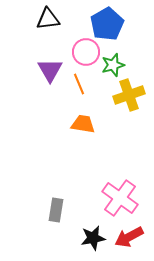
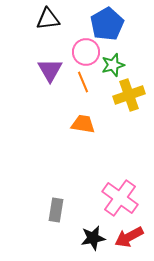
orange line: moved 4 px right, 2 px up
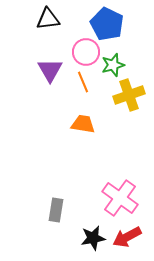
blue pentagon: rotated 16 degrees counterclockwise
red arrow: moved 2 px left
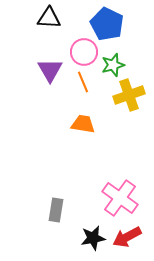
black triangle: moved 1 px right, 1 px up; rotated 10 degrees clockwise
pink circle: moved 2 px left
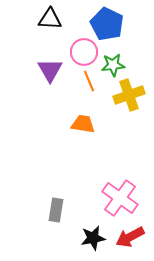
black triangle: moved 1 px right, 1 px down
green star: rotated 10 degrees clockwise
orange line: moved 6 px right, 1 px up
red arrow: moved 3 px right
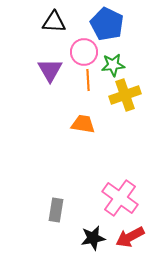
black triangle: moved 4 px right, 3 px down
orange line: moved 1 px left, 1 px up; rotated 20 degrees clockwise
yellow cross: moved 4 px left
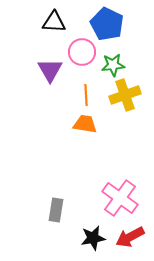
pink circle: moved 2 px left
orange line: moved 2 px left, 15 px down
orange trapezoid: moved 2 px right
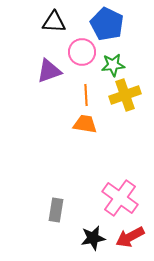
purple triangle: moved 1 px left, 1 px down; rotated 40 degrees clockwise
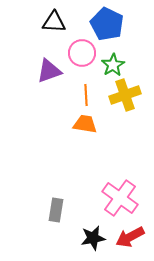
pink circle: moved 1 px down
green star: rotated 25 degrees counterclockwise
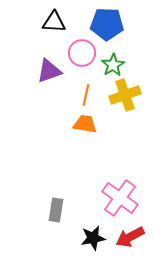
blue pentagon: rotated 24 degrees counterclockwise
orange line: rotated 15 degrees clockwise
